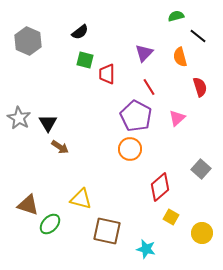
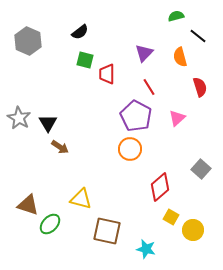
yellow circle: moved 9 px left, 3 px up
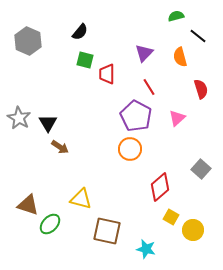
black semicircle: rotated 12 degrees counterclockwise
red semicircle: moved 1 px right, 2 px down
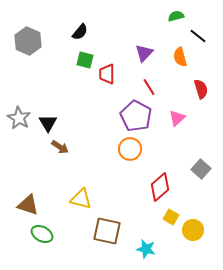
green ellipse: moved 8 px left, 10 px down; rotated 75 degrees clockwise
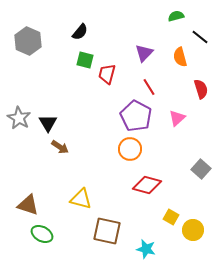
black line: moved 2 px right, 1 px down
red trapezoid: rotated 15 degrees clockwise
red diamond: moved 13 px left, 2 px up; rotated 56 degrees clockwise
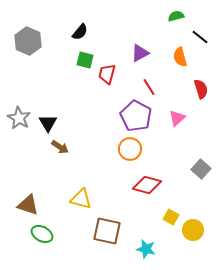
purple triangle: moved 4 px left; rotated 18 degrees clockwise
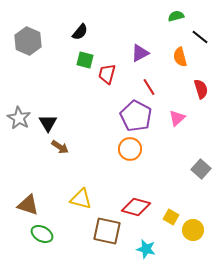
red diamond: moved 11 px left, 22 px down
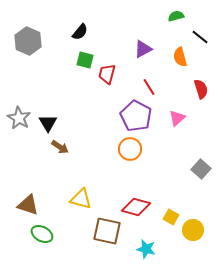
purple triangle: moved 3 px right, 4 px up
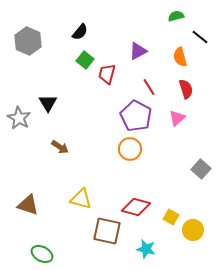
purple triangle: moved 5 px left, 2 px down
green square: rotated 24 degrees clockwise
red semicircle: moved 15 px left
black triangle: moved 20 px up
green ellipse: moved 20 px down
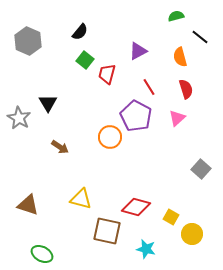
orange circle: moved 20 px left, 12 px up
yellow circle: moved 1 px left, 4 px down
